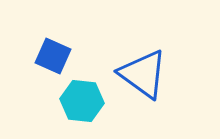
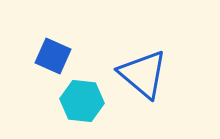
blue triangle: rotated 4 degrees clockwise
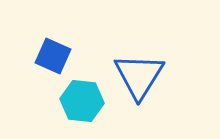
blue triangle: moved 4 px left, 2 px down; rotated 22 degrees clockwise
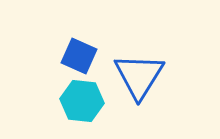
blue square: moved 26 px right
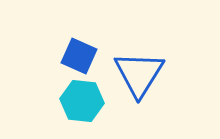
blue triangle: moved 2 px up
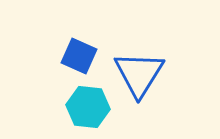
cyan hexagon: moved 6 px right, 6 px down
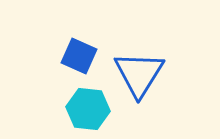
cyan hexagon: moved 2 px down
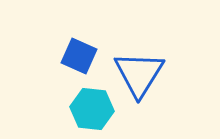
cyan hexagon: moved 4 px right
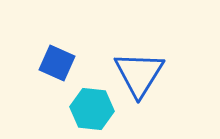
blue square: moved 22 px left, 7 px down
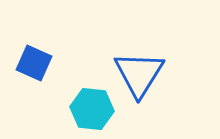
blue square: moved 23 px left
